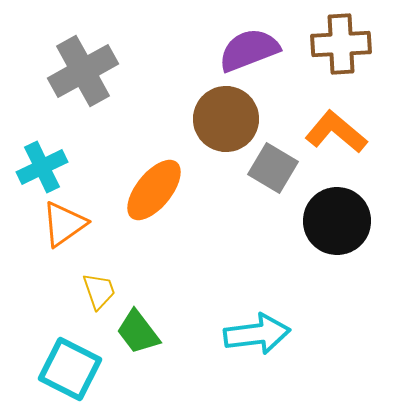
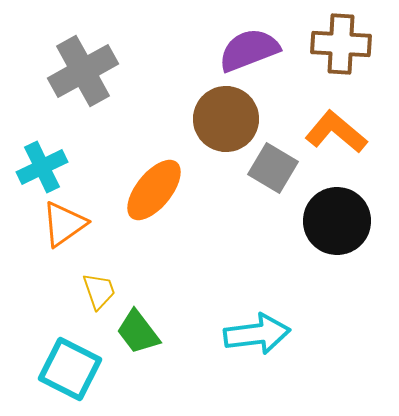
brown cross: rotated 6 degrees clockwise
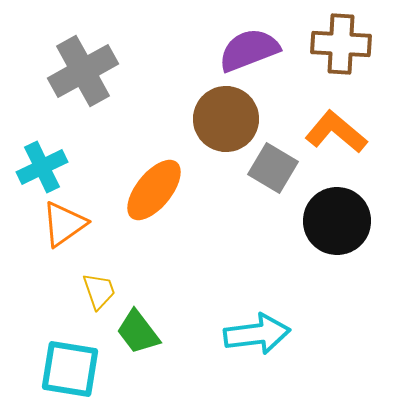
cyan square: rotated 18 degrees counterclockwise
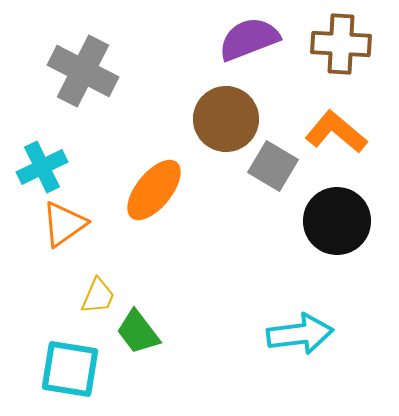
purple semicircle: moved 11 px up
gray cross: rotated 34 degrees counterclockwise
gray square: moved 2 px up
yellow trapezoid: moved 1 px left, 5 px down; rotated 42 degrees clockwise
cyan arrow: moved 43 px right
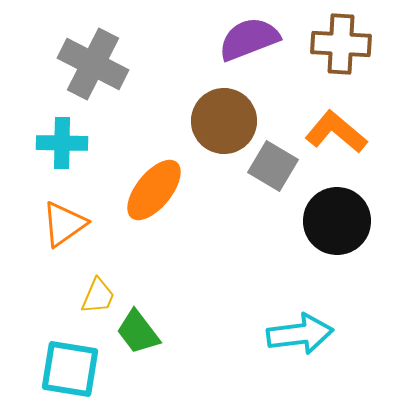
gray cross: moved 10 px right, 7 px up
brown circle: moved 2 px left, 2 px down
cyan cross: moved 20 px right, 24 px up; rotated 27 degrees clockwise
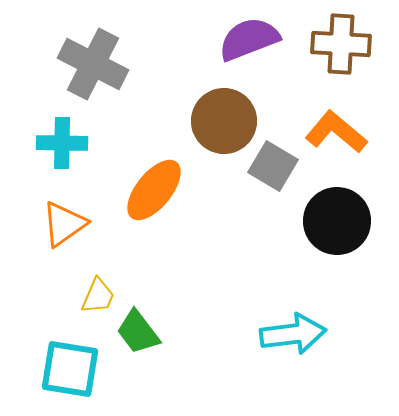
cyan arrow: moved 7 px left
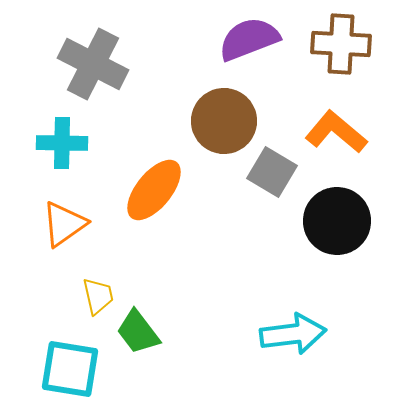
gray square: moved 1 px left, 6 px down
yellow trapezoid: rotated 36 degrees counterclockwise
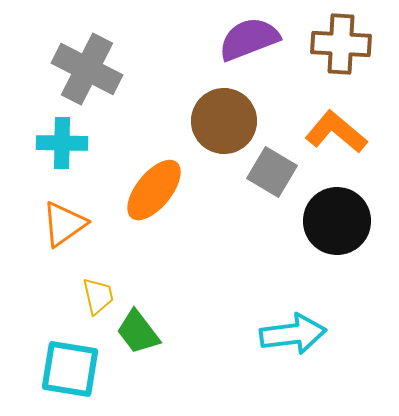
gray cross: moved 6 px left, 5 px down
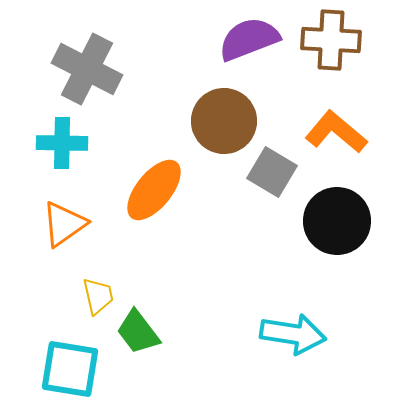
brown cross: moved 10 px left, 4 px up
cyan arrow: rotated 16 degrees clockwise
